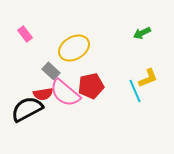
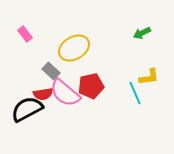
yellow L-shape: moved 1 px right, 1 px up; rotated 15 degrees clockwise
cyan line: moved 2 px down
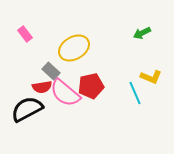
yellow L-shape: moved 2 px right; rotated 30 degrees clockwise
red semicircle: moved 1 px left, 7 px up
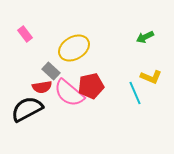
green arrow: moved 3 px right, 4 px down
pink semicircle: moved 4 px right
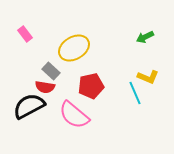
yellow L-shape: moved 3 px left
red semicircle: moved 3 px right; rotated 18 degrees clockwise
pink semicircle: moved 5 px right, 22 px down
black semicircle: moved 2 px right, 3 px up
